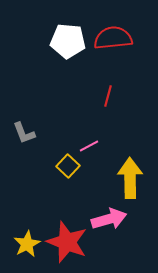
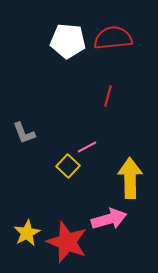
pink line: moved 2 px left, 1 px down
yellow star: moved 11 px up
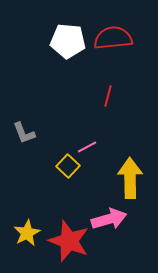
red star: moved 2 px right, 1 px up
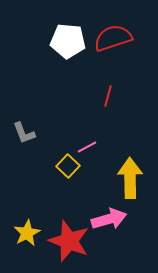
red semicircle: rotated 12 degrees counterclockwise
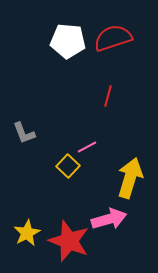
yellow arrow: rotated 18 degrees clockwise
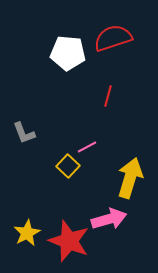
white pentagon: moved 12 px down
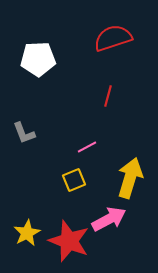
white pentagon: moved 30 px left, 6 px down; rotated 8 degrees counterclockwise
yellow square: moved 6 px right, 14 px down; rotated 25 degrees clockwise
pink arrow: rotated 12 degrees counterclockwise
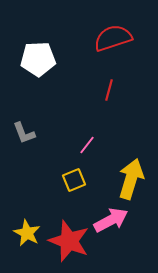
red line: moved 1 px right, 6 px up
pink line: moved 2 px up; rotated 24 degrees counterclockwise
yellow arrow: moved 1 px right, 1 px down
pink arrow: moved 2 px right, 1 px down
yellow star: rotated 16 degrees counterclockwise
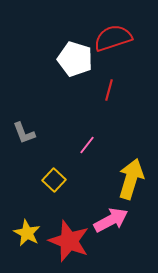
white pentagon: moved 37 px right; rotated 20 degrees clockwise
yellow square: moved 20 px left; rotated 25 degrees counterclockwise
